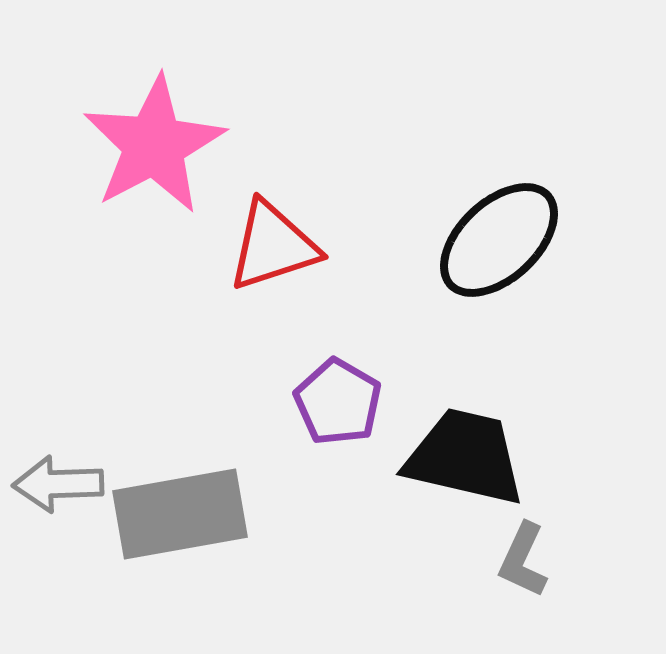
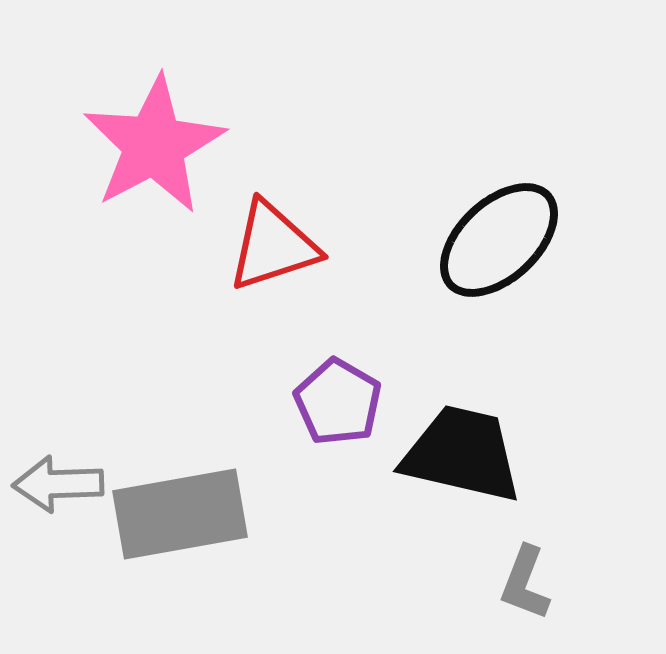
black trapezoid: moved 3 px left, 3 px up
gray L-shape: moved 2 px right, 23 px down; rotated 4 degrees counterclockwise
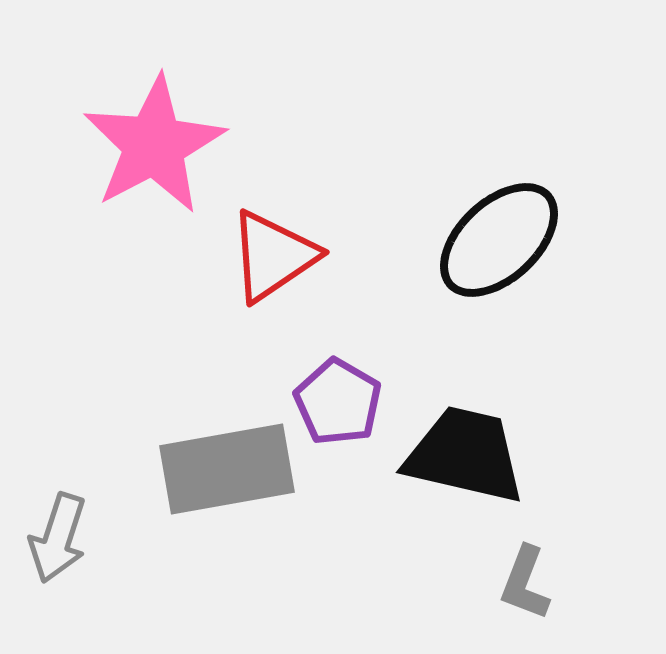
red triangle: moved 10 px down; rotated 16 degrees counterclockwise
black trapezoid: moved 3 px right, 1 px down
gray arrow: moved 54 px down; rotated 70 degrees counterclockwise
gray rectangle: moved 47 px right, 45 px up
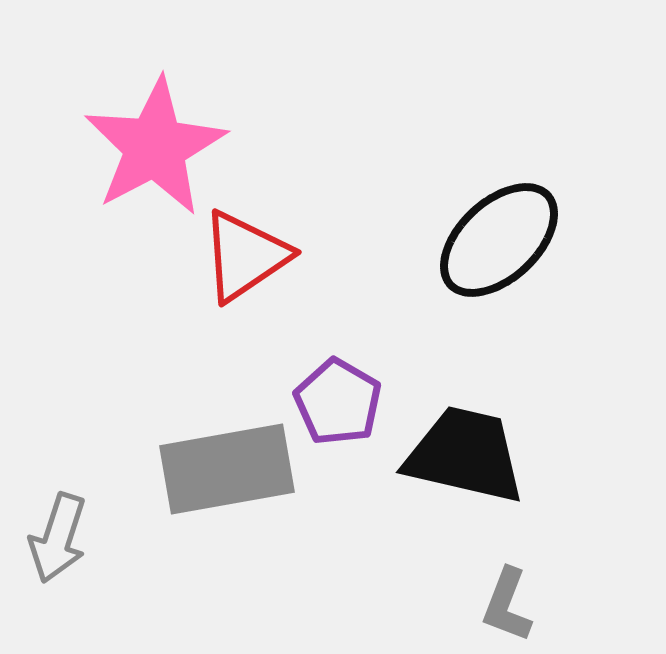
pink star: moved 1 px right, 2 px down
red triangle: moved 28 px left
gray L-shape: moved 18 px left, 22 px down
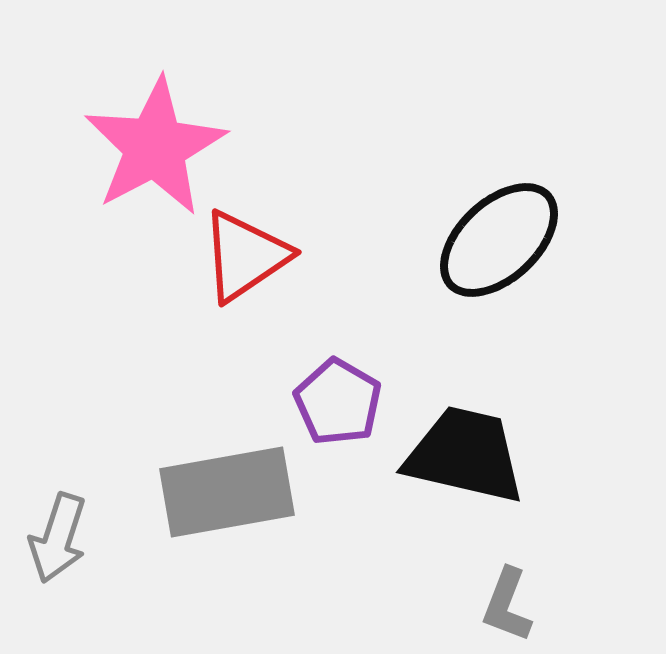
gray rectangle: moved 23 px down
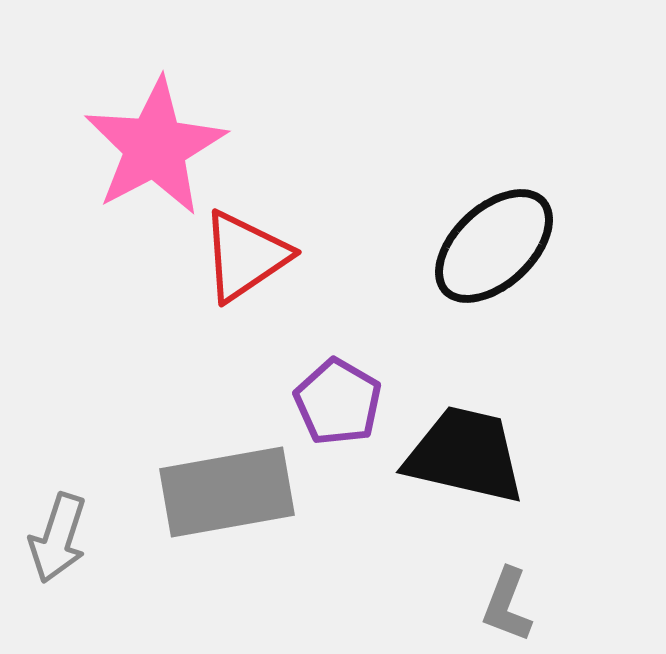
black ellipse: moved 5 px left, 6 px down
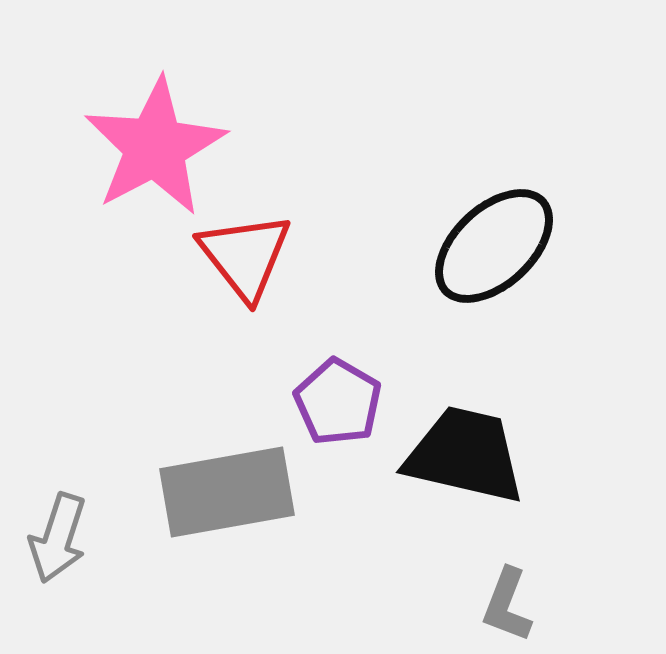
red triangle: rotated 34 degrees counterclockwise
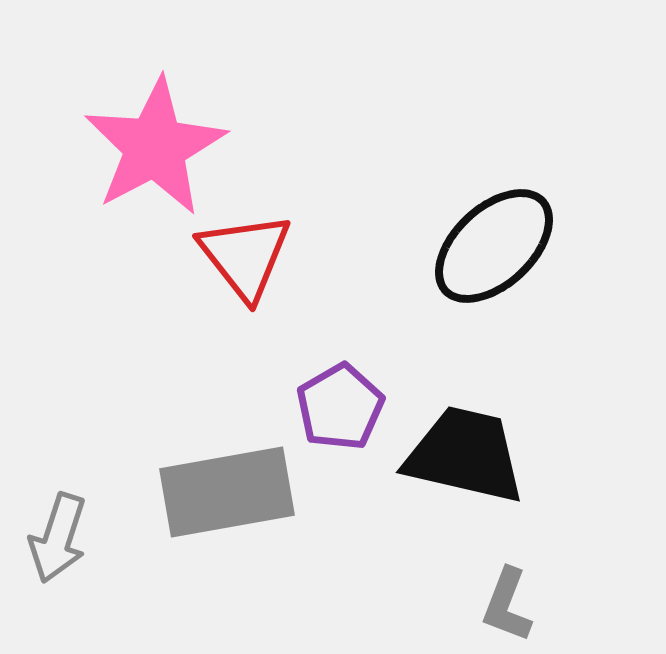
purple pentagon: moved 2 px right, 5 px down; rotated 12 degrees clockwise
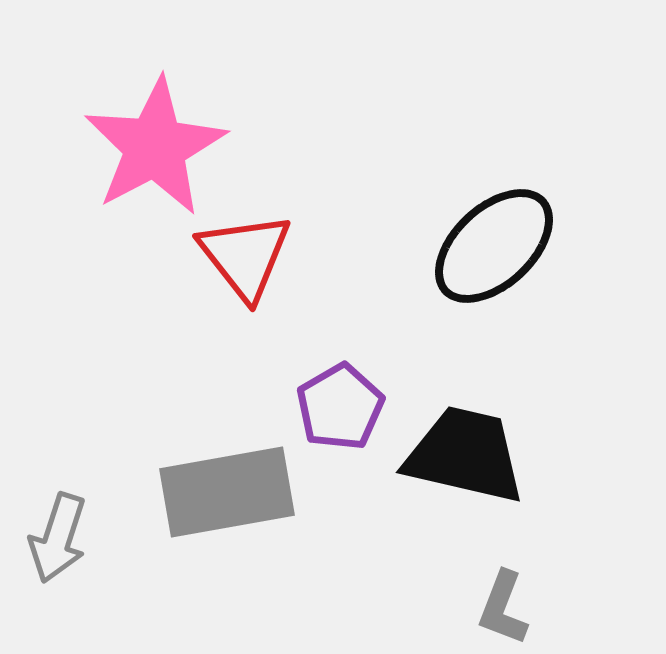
gray L-shape: moved 4 px left, 3 px down
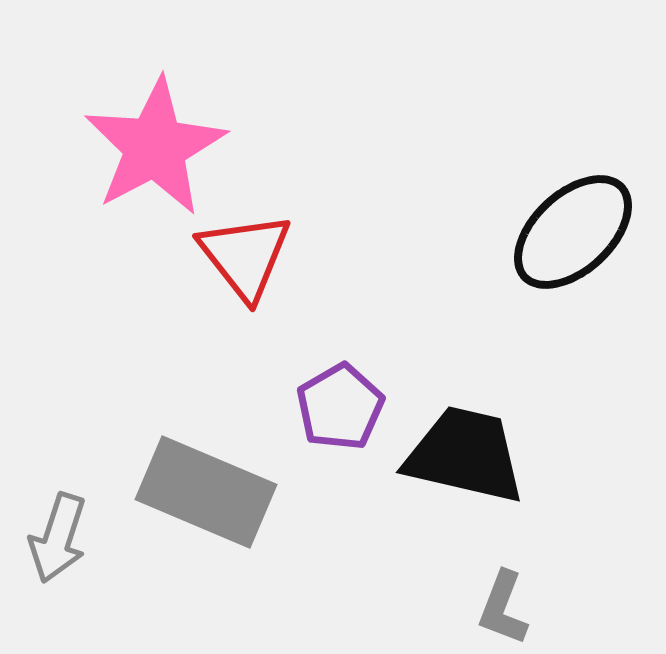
black ellipse: moved 79 px right, 14 px up
gray rectangle: moved 21 px left; rotated 33 degrees clockwise
